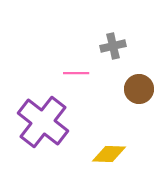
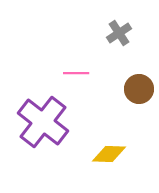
gray cross: moved 6 px right, 13 px up; rotated 20 degrees counterclockwise
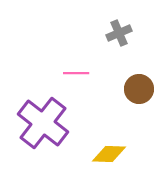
gray cross: rotated 10 degrees clockwise
purple cross: moved 1 px down
